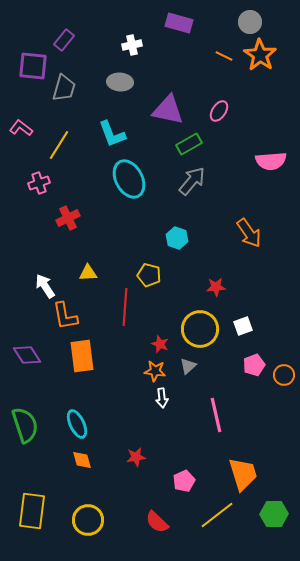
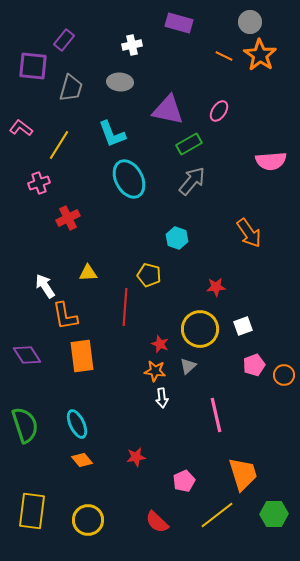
gray trapezoid at (64, 88): moved 7 px right
orange diamond at (82, 460): rotated 25 degrees counterclockwise
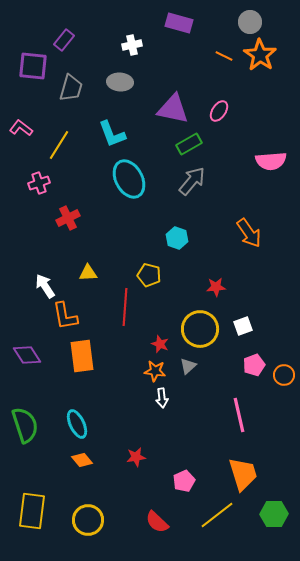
purple triangle at (168, 110): moved 5 px right, 1 px up
pink line at (216, 415): moved 23 px right
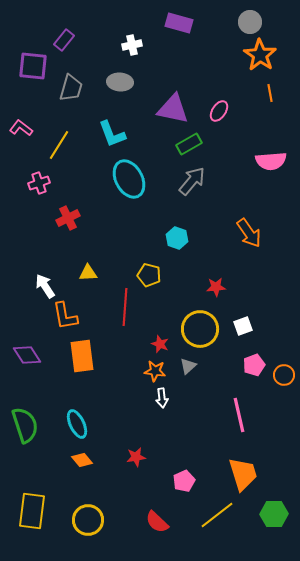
orange line at (224, 56): moved 46 px right, 37 px down; rotated 54 degrees clockwise
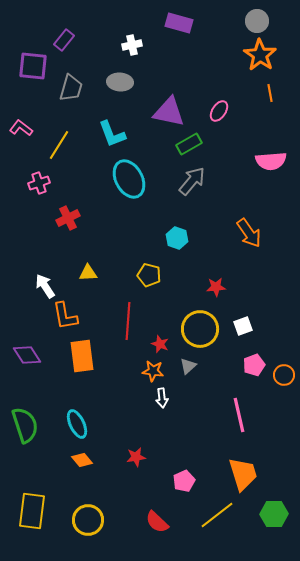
gray circle at (250, 22): moved 7 px right, 1 px up
purple triangle at (173, 109): moved 4 px left, 3 px down
red line at (125, 307): moved 3 px right, 14 px down
orange star at (155, 371): moved 2 px left
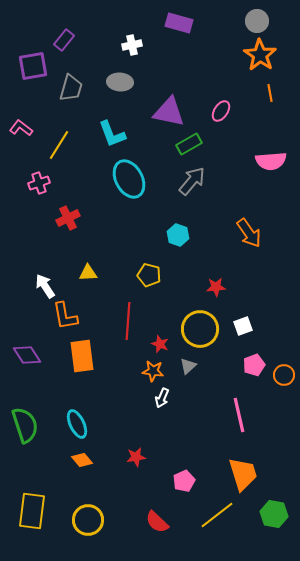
purple square at (33, 66): rotated 16 degrees counterclockwise
pink ellipse at (219, 111): moved 2 px right
cyan hexagon at (177, 238): moved 1 px right, 3 px up
white arrow at (162, 398): rotated 30 degrees clockwise
green hexagon at (274, 514): rotated 12 degrees clockwise
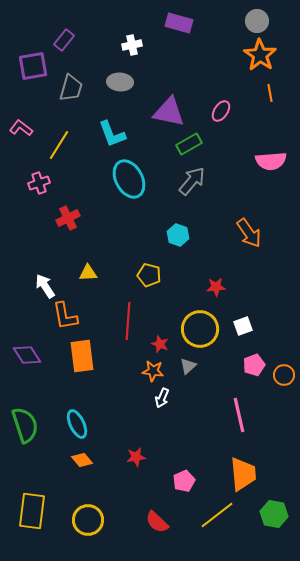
orange trapezoid at (243, 474): rotated 12 degrees clockwise
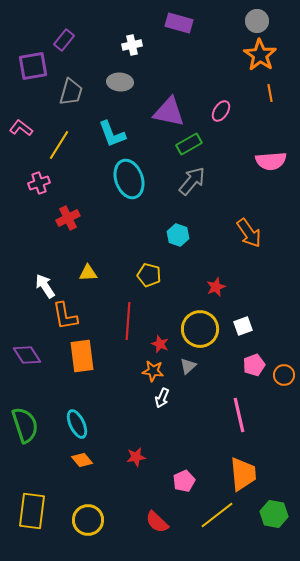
gray trapezoid at (71, 88): moved 4 px down
cyan ellipse at (129, 179): rotated 9 degrees clockwise
red star at (216, 287): rotated 18 degrees counterclockwise
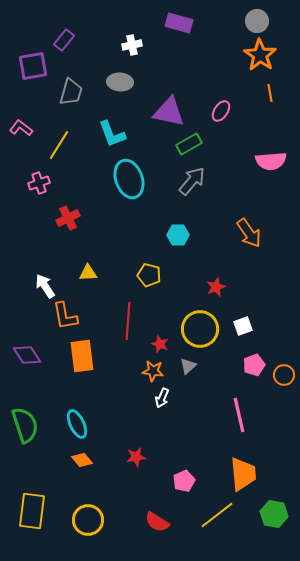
cyan hexagon at (178, 235): rotated 20 degrees counterclockwise
red semicircle at (157, 522): rotated 10 degrees counterclockwise
